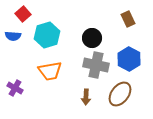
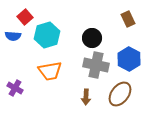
red square: moved 2 px right, 3 px down
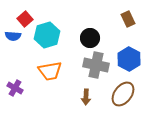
red square: moved 2 px down
black circle: moved 2 px left
brown ellipse: moved 3 px right
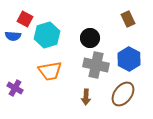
red square: rotated 21 degrees counterclockwise
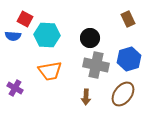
cyan hexagon: rotated 20 degrees clockwise
blue hexagon: rotated 15 degrees clockwise
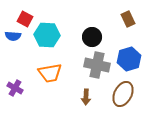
black circle: moved 2 px right, 1 px up
gray cross: moved 1 px right
orange trapezoid: moved 2 px down
brown ellipse: rotated 10 degrees counterclockwise
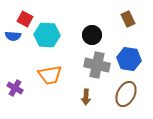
black circle: moved 2 px up
blue hexagon: rotated 25 degrees clockwise
orange trapezoid: moved 2 px down
brown ellipse: moved 3 px right
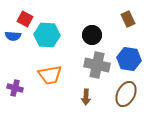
purple cross: rotated 14 degrees counterclockwise
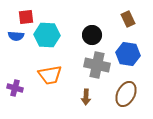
red square: moved 1 px right, 2 px up; rotated 35 degrees counterclockwise
blue semicircle: moved 3 px right
blue hexagon: moved 1 px left, 5 px up
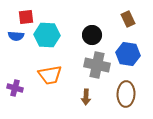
brown ellipse: rotated 25 degrees counterclockwise
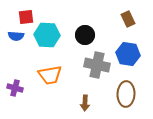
black circle: moved 7 px left
brown arrow: moved 1 px left, 6 px down
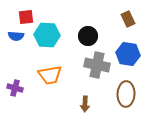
black circle: moved 3 px right, 1 px down
brown arrow: moved 1 px down
